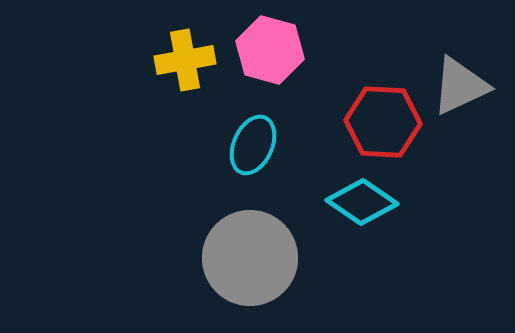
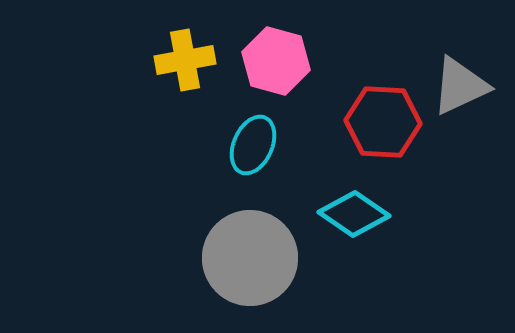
pink hexagon: moved 6 px right, 11 px down
cyan diamond: moved 8 px left, 12 px down
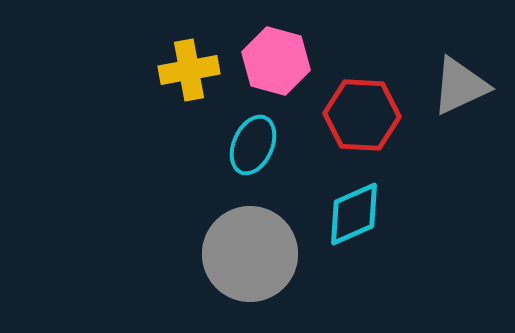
yellow cross: moved 4 px right, 10 px down
red hexagon: moved 21 px left, 7 px up
cyan diamond: rotated 58 degrees counterclockwise
gray circle: moved 4 px up
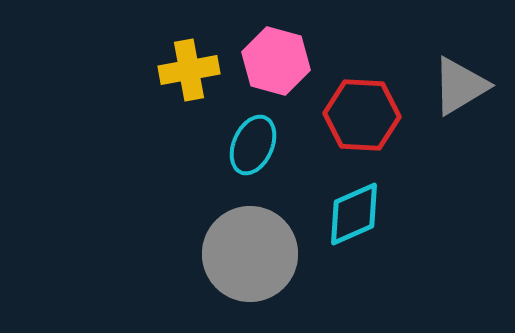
gray triangle: rotated 6 degrees counterclockwise
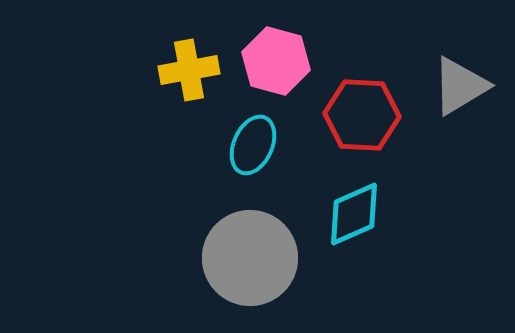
gray circle: moved 4 px down
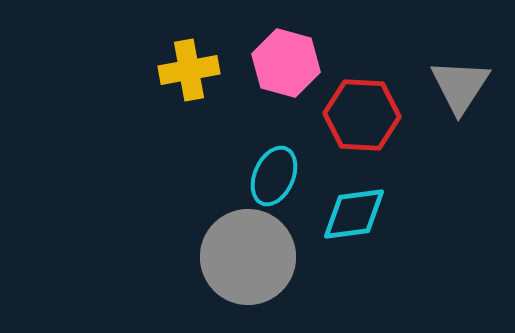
pink hexagon: moved 10 px right, 2 px down
gray triangle: rotated 26 degrees counterclockwise
cyan ellipse: moved 21 px right, 31 px down
cyan diamond: rotated 16 degrees clockwise
gray circle: moved 2 px left, 1 px up
